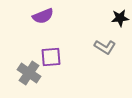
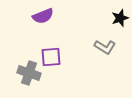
black star: rotated 12 degrees counterclockwise
gray cross: rotated 15 degrees counterclockwise
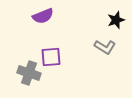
black star: moved 4 px left, 2 px down
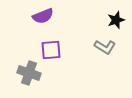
purple square: moved 7 px up
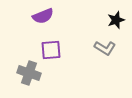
gray L-shape: moved 1 px down
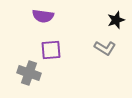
purple semicircle: rotated 30 degrees clockwise
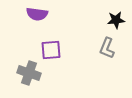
purple semicircle: moved 6 px left, 2 px up
black star: rotated 12 degrees clockwise
gray L-shape: moved 2 px right; rotated 80 degrees clockwise
